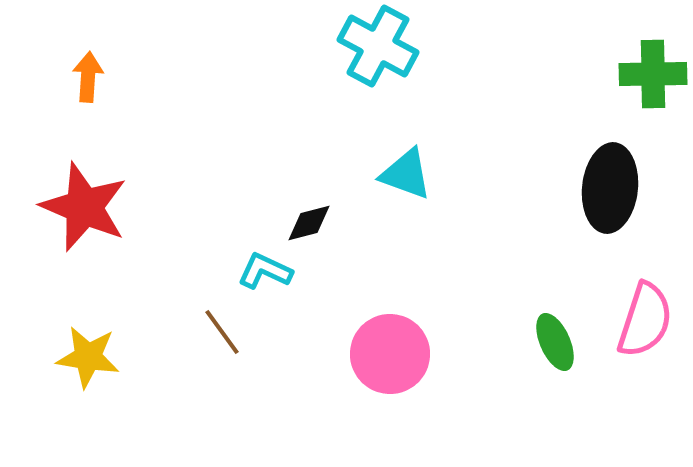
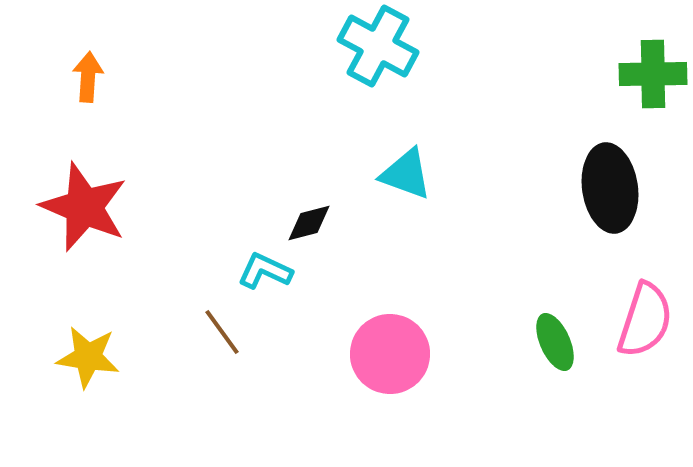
black ellipse: rotated 14 degrees counterclockwise
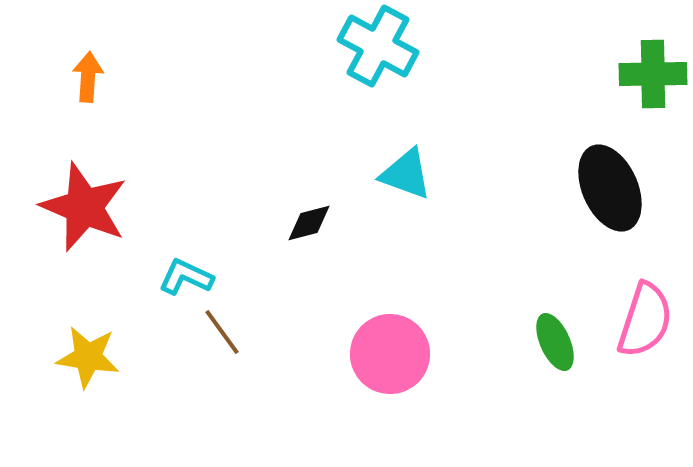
black ellipse: rotated 16 degrees counterclockwise
cyan L-shape: moved 79 px left, 6 px down
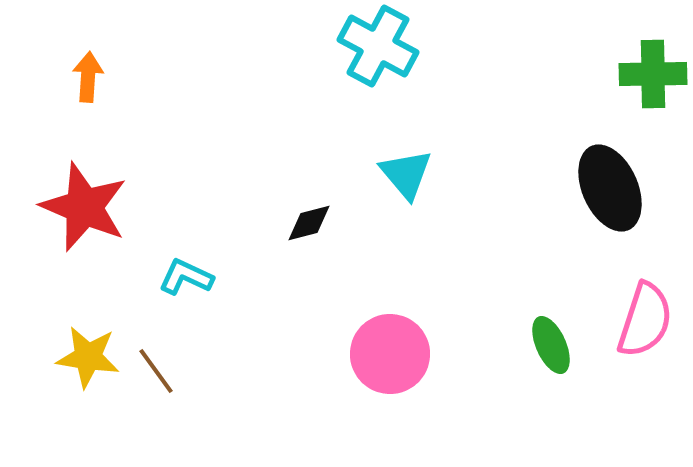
cyan triangle: rotated 30 degrees clockwise
brown line: moved 66 px left, 39 px down
green ellipse: moved 4 px left, 3 px down
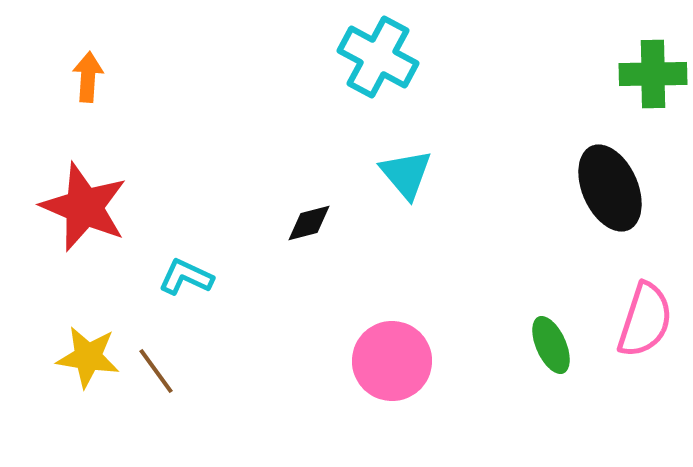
cyan cross: moved 11 px down
pink circle: moved 2 px right, 7 px down
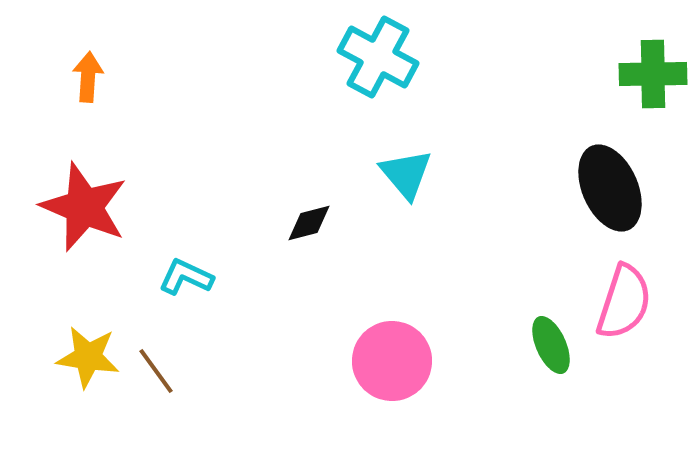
pink semicircle: moved 21 px left, 18 px up
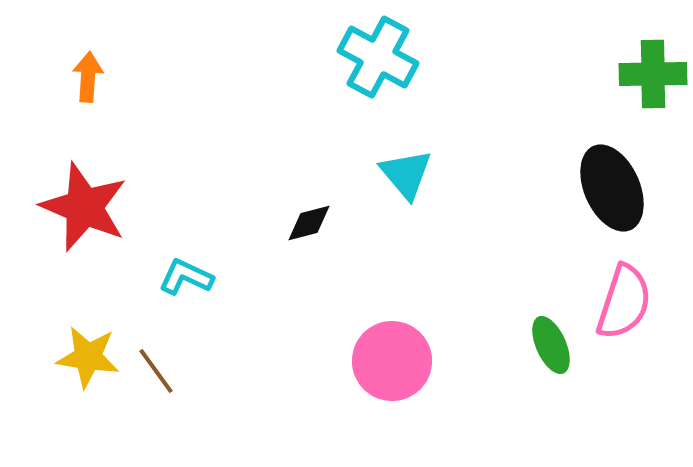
black ellipse: moved 2 px right
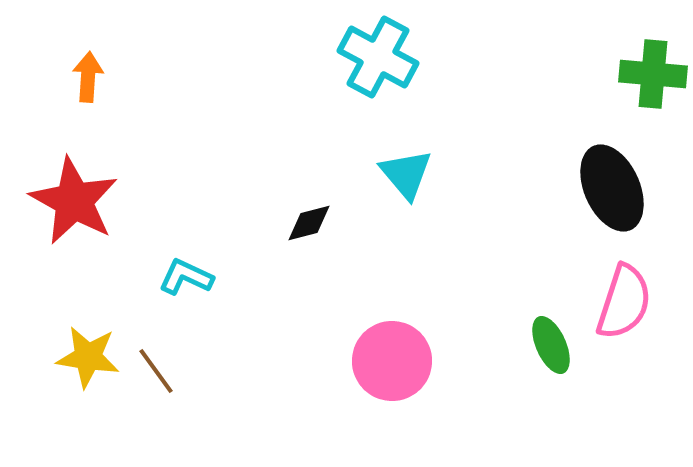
green cross: rotated 6 degrees clockwise
red star: moved 10 px left, 6 px up; rotated 6 degrees clockwise
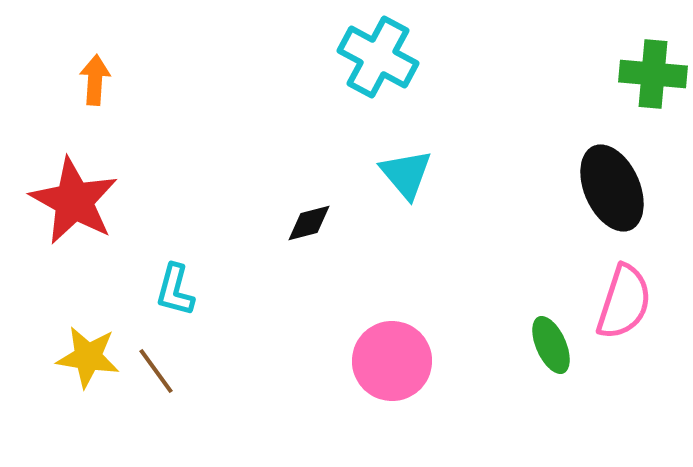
orange arrow: moved 7 px right, 3 px down
cyan L-shape: moved 11 px left, 13 px down; rotated 100 degrees counterclockwise
